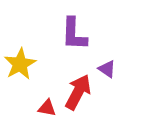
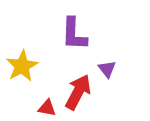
yellow star: moved 2 px right, 2 px down
purple triangle: rotated 18 degrees clockwise
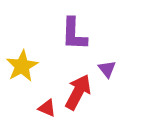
red triangle: rotated 12 degrees clockwise
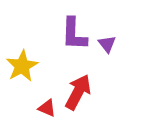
purple triangle: moved 25 px up
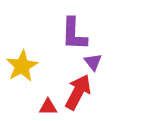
purple triangle: moved 14 px left, 18 px down
red triangle: moved 1 px right, 1 px up; rotated 24 degrees counterclockwise
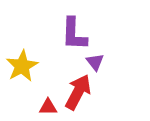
purple triangle: moved 2 px right
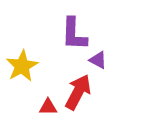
purple triangle: moved 3 px right, 2 px up; rotated 24 degrees counterclockwise
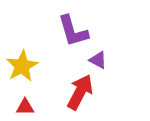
purple L-shape: moved 1 px left, 3 px up; rotated 18 degrees counterclockwise
red arrow: moved 2 px right
red triangle: moved 23 px left
